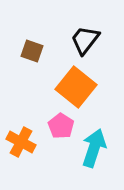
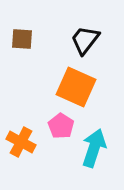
brown square: moved 10 px left, 12 px up; rotated 15 degrees counterclockwise
orange square: rotated 15 degrees counterclockwise
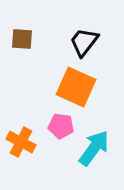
black trapezoid: moved 1 px left, 2 px down
pink pentagon: rotated 25 degrees counterclockwise
cyan arrow: rotated 18 degrees clockwise
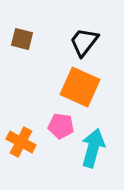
brown square: rotated 10 degrees clockwise
orange square: moved 4 px right
cyan arrow: moved 1 px left; rotated 21 degrees counterclockwise
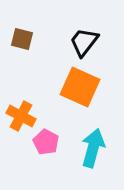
pink pentagon: moved 15 px left, 16 px down; rotated 20 degrees clockwise
orange cross: moved 26 px up
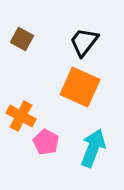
brown square: rotated 15 degrees clockwise
cyan arrow: rotated 6 degrees clockwise
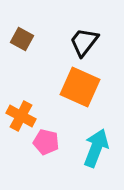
pink pentagon: rotated 15 degrees counterclockwise
cyan arrow: moved 3 px right
